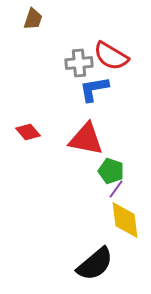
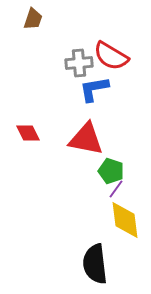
red diamond: moved 1 px down; rotated 15 degrees clockwise
black semicircle: rotated 123 degrees clockwise
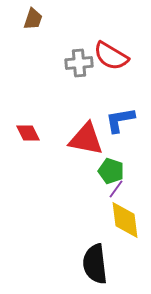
blue L-shape: moved 26 px right, 31 px down
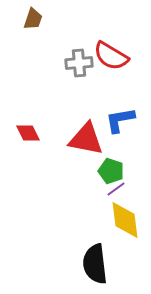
purple line: rotated 18 degrees clockwise
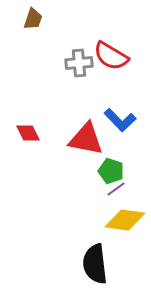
blue L-shape: rotated 124 degrees counterclockwise
yellow diamond: rotated 75 degrees counterclockwise
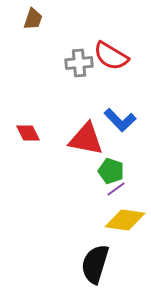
black semicircle: rotated 24 degrees clockwise
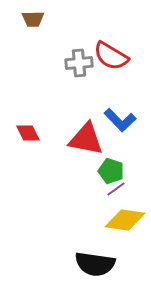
brown trapezoid: rotated 70 degrees clockwise
black semicircle: rotated 99 degrees counterclockwise
